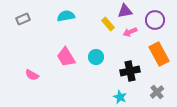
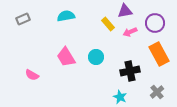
purple circle: moved 3 px down
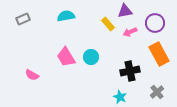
cyan circle: moved 5 px left
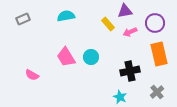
orange rectangle: rotated 15 degrees clockwise
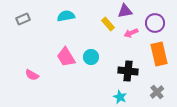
pink arrow: moved 1 px right, 1 px down
black cross: moved 2 px left; rotated 18 degrees clockwise
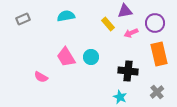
pink semicircle: moved 9 px right, 2 px down
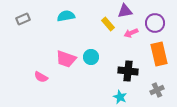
pink trapezoid: moved 2 px down; rotated 40 degrees counterclockwise
gray cross: moved 2 px up; rotated 16 degrees clockwise
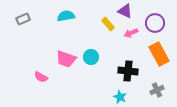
purple triangle: rotated 35 degrees clockwise
orange rectangle: rotated 15 degrees counterclockwise
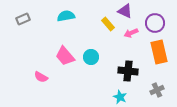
orange rectangle: moved 2 px up; rotated 15 degrees clockwise
pink trapezoid: moved 1 px left, 3 px up; rotated 30 degrees clockwise
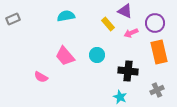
gray rectangle: moved 10 px left
cyan circle: moved 6 px right, 2 px up
